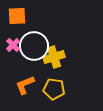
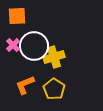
yellow pentagon: rotated 25 degrees clockwise
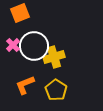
orange square: moved 3 px right, 3 px up; rotated 18 degrees counterclockwise
yellow pentagon: moved 2 px right, 1 px down
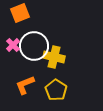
yellow cross: rotated 30 degrees clockwise
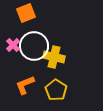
orange square: moved 6 px right
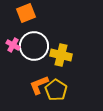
pink cross: rotated 16 degrees counterclockwise
yellow cross: moved 7 px right, 2 px up
orange L-shape: moved 14 px right
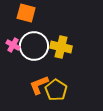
orange square: rotated 36 degrees clockwise
yellow cross: moved 8 px up
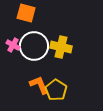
orange L-shape: rotated 90 degrees clockwise
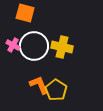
orange square: moved 1 px left
yellow cross: moved 1 px right
